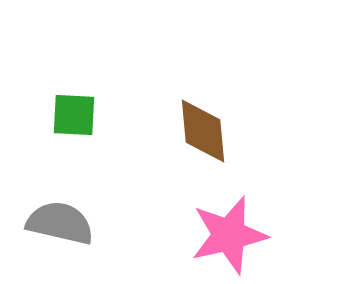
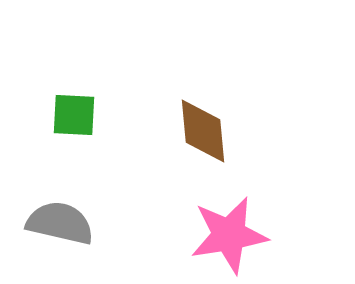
pink star: rotated 4 degrees clockwise
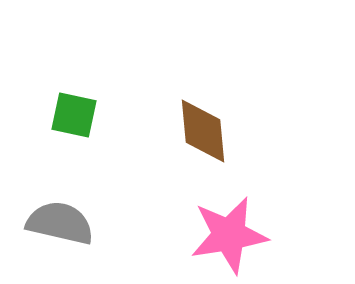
green square: rotated 9 degrees clockwise
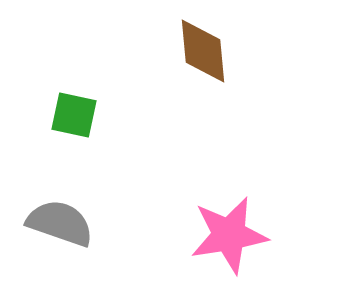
brown diamond: moved 80 px up
gray semicircle: rotated 6 degrees clockwise
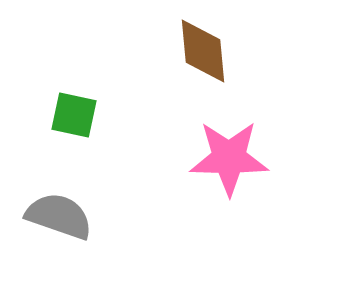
gray semicircle: moved 1 px left, 7 px up
pink star: moved 77 px up; rotated 10 degrees clockwise
